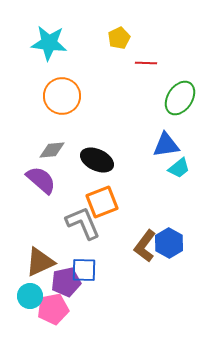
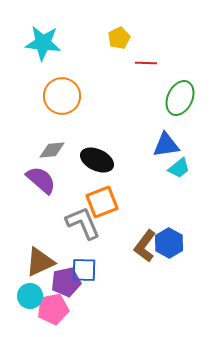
cyan star: moved 6 px left
green ellipse: rotated 8 degrees counterclockwise
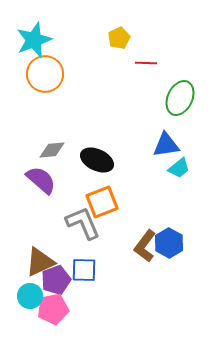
cyan star: moved 9 px left, 3 px up; rotated 27 degrees counterclockwise
orange circle: moved 17 px left, 22 px up
purple pentagon: moved 10 px left, 2 px up; rotated 8 degrees counterclockwise
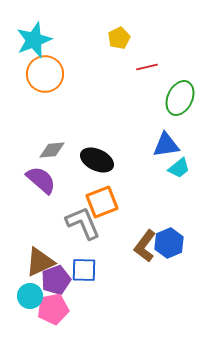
red line: moved 1 px right, 4 px down; rotated 15 degrees counterclockwise
blue hexagon: rotated 8 degrees clockwise
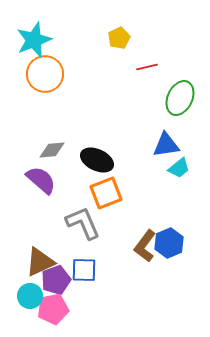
orange square: moved 4 px right, 9 px up
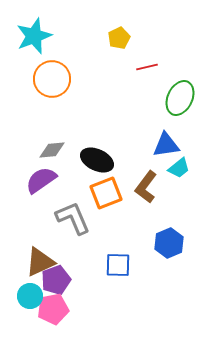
cyan star: moved 4 px up
orange circle: moved 7 px right, 5 px down
purple semicircle: rotated 76 degrees counterclockwise
gray L-shape: moved 10 px left, 5 px up
brown L-shape: moved 1 px right, 59 px up
blue square: moved 34 px right, 5 px up
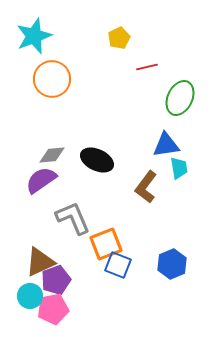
gray diamond: moved 5 px down
cyan trapezoid: rotated 60 degrees counterclockwise
orange square: moved 51 px down
blue hexagon: moved 3 px right, 21 px down
blue square: rotated 20 degrees clockwise
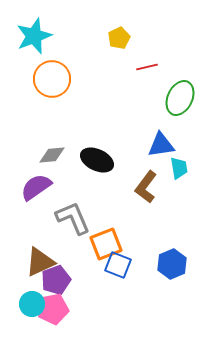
blue triangle: moved 5 px left
purple semicircle: moved 5 px left, 7 px down
cyan circle: moved 2 px right, 8 px down
